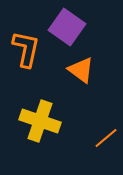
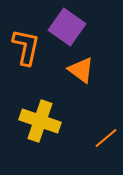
orange L-shape: moved 2 px up
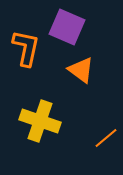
purple square: rotated 12 degrees counterclockwise
orange L-shape: moved 1 px down
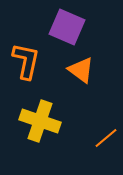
orange L-shape: moved 13 px down
